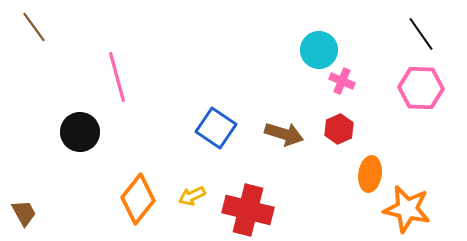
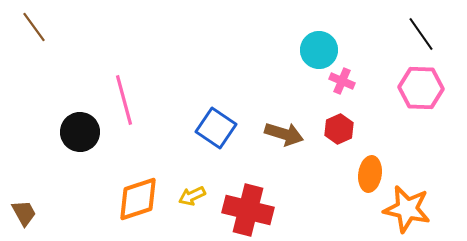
pink line: moved 7 px right, 23 px down
orange diamond: rotated 33 degrees clockwise
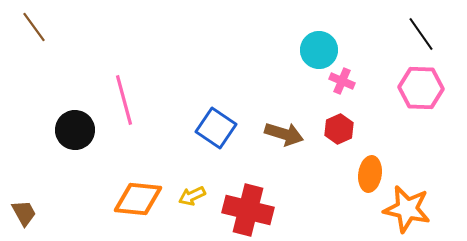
black circle: moved 5 px left, 2 px up
orange diamond: rotated 24 degrees clockwise
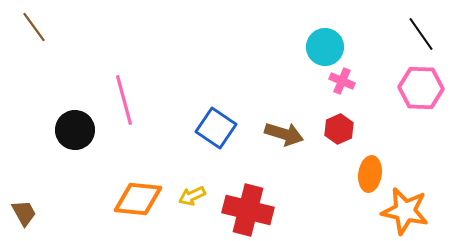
cyan circle: moved 6 px right, 3 px up
orange star: moved 2 px left, 2 px down
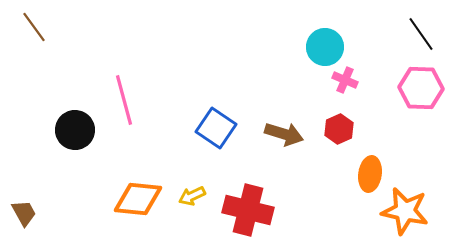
pink cross: moved 3 px right, 1 px up
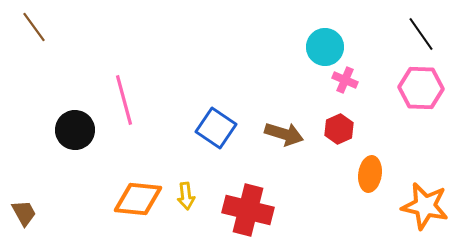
yellow arrow: moved 6 px left; rotated 72 degrees counterclockwise
orange star: moved 20 px right, 5 px up
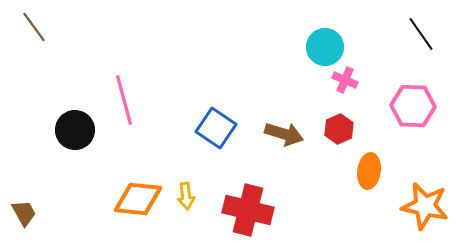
pink hexagon: moved 8 px left, 18 px down
orange ellipse: moved 1 px left, 3 px up
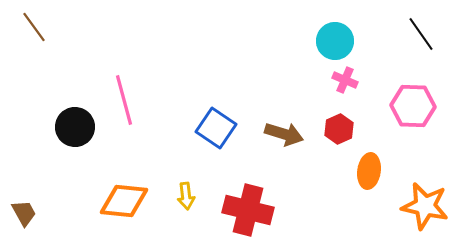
cyan circle: moved 10 px right, 6 px up
black circle: moved 3 px up
orange diamond: moved 14 px left, 2 px down
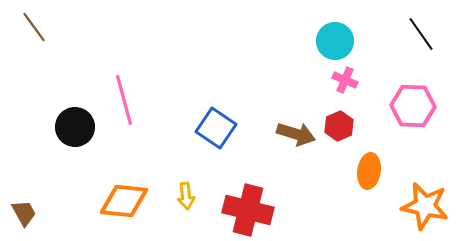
red hexagon: moved 3 px up
brown arrow: moved 12 px right
